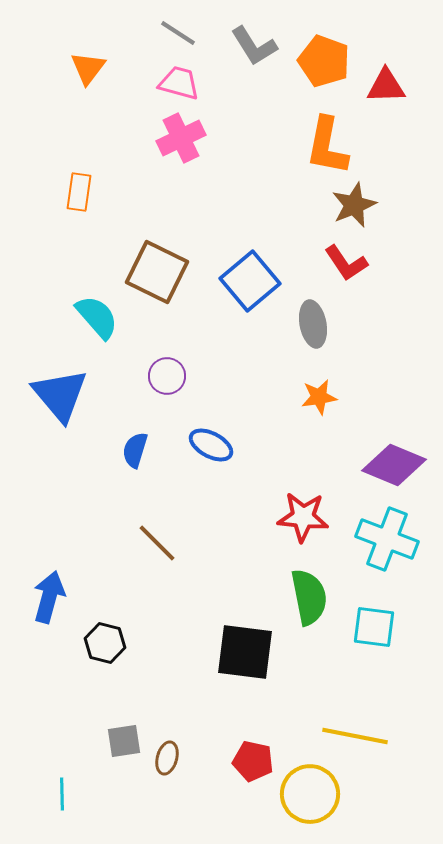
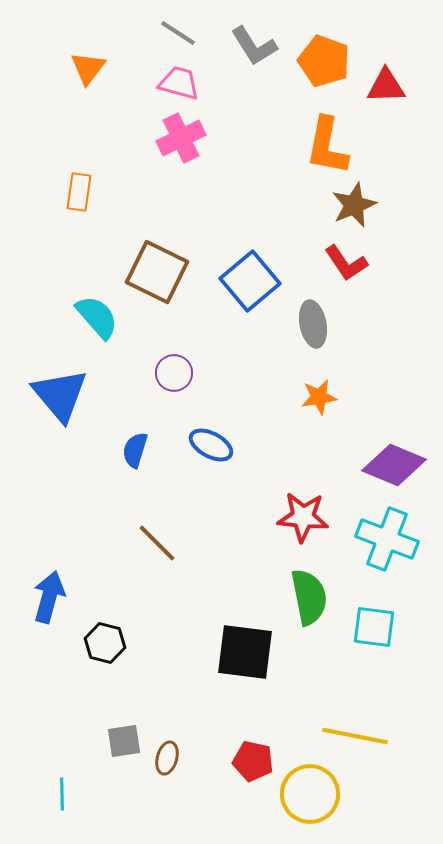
purple circle: moved 7 px right, 3 px up
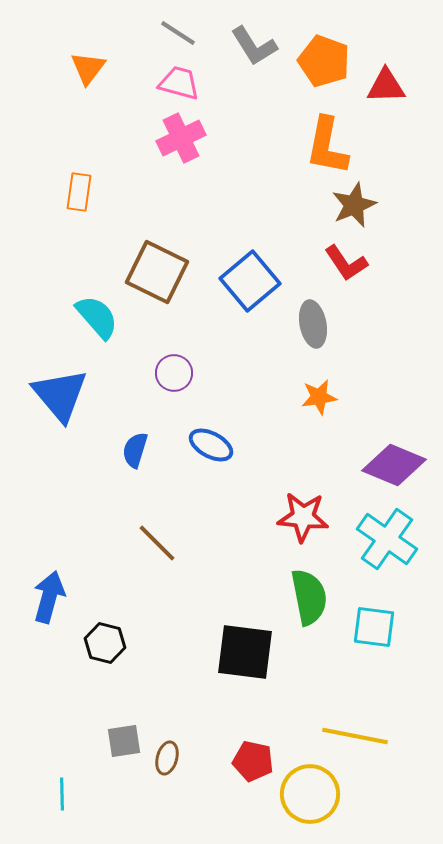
cyan cross: rotated 14 degrees clockwise
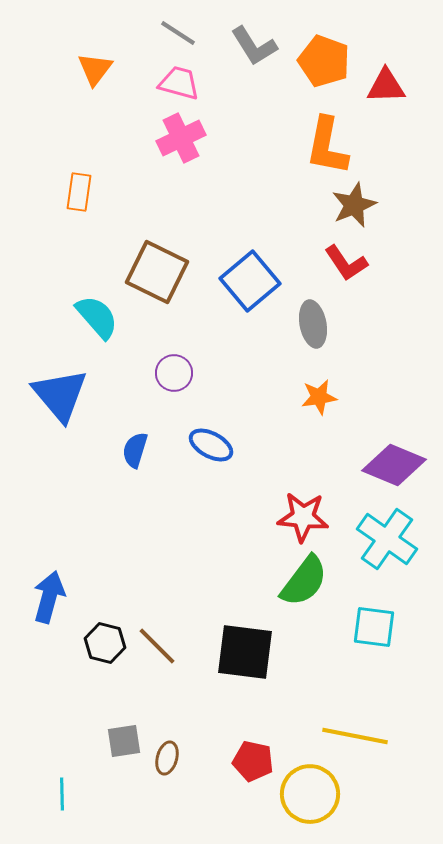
orange triangle: moved 7 px right, 1 px down
brown line: moved 103 px down
green semicircle: moved 5 px left, 16 px up; rotated 48 degrees clockwise
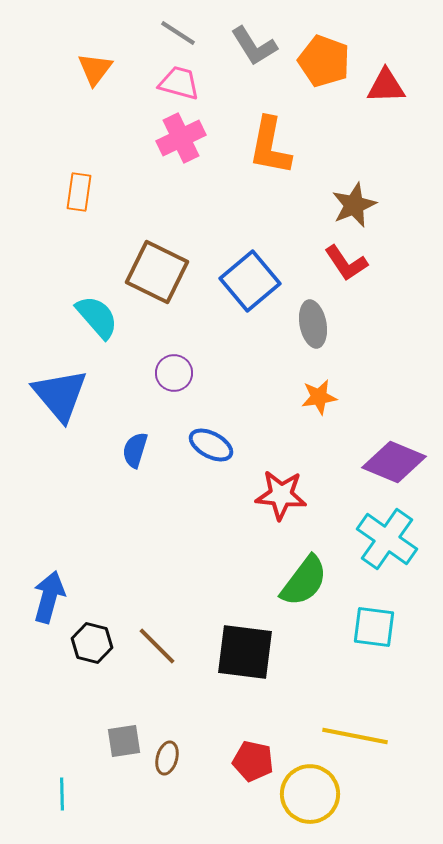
orange L-shape: moved 57 px left
purple diamond: moved 3 px up
red star: moved 22 px left, 22 px up
black hexagon: moved 13 px left
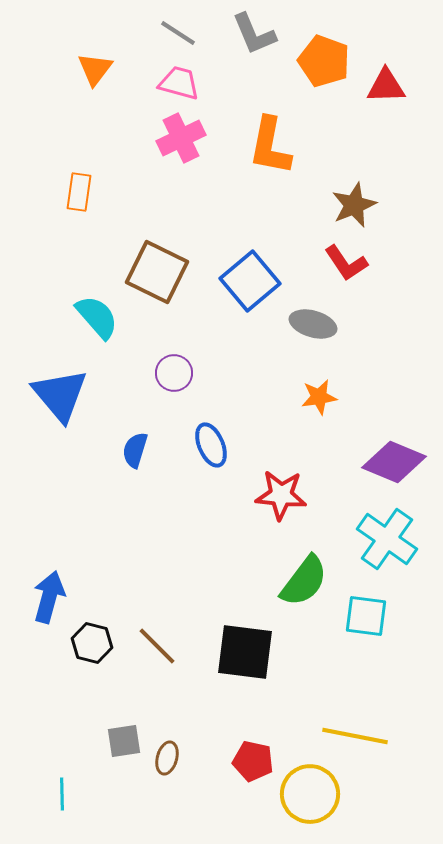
gray L-shape: moved 12 px up; rotated 9 degrees clockwise
gray ellipse: rotated 63 degrees counterclockwise
blue ellipse: rotated 39 degrees clockwise
cyan square: moved 8 px left, 11 px up
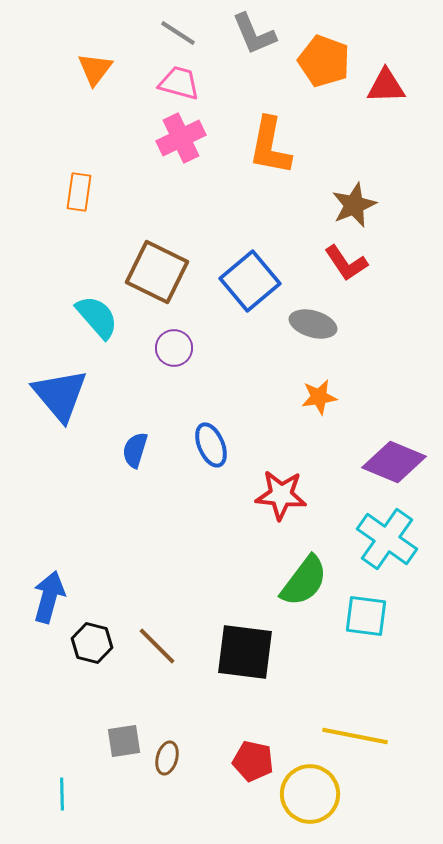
purple circle: moved 25 px up
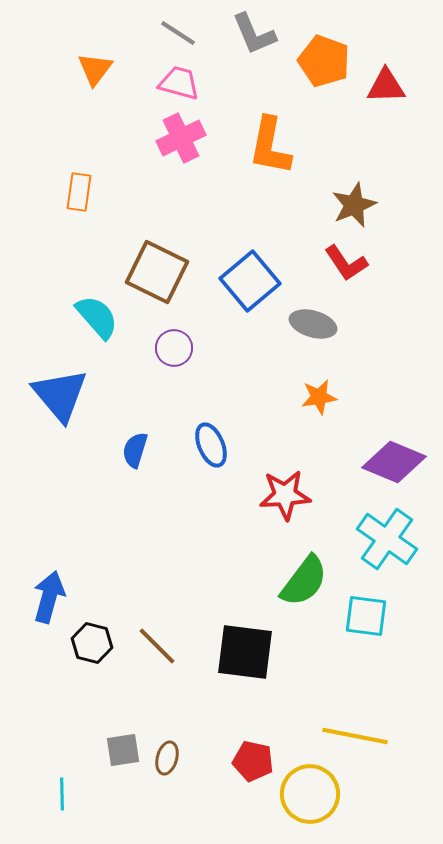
red star: moved 4 px right; rotated 9 degrees counterclockwise
gray square: moved 1 px left, 9 px down
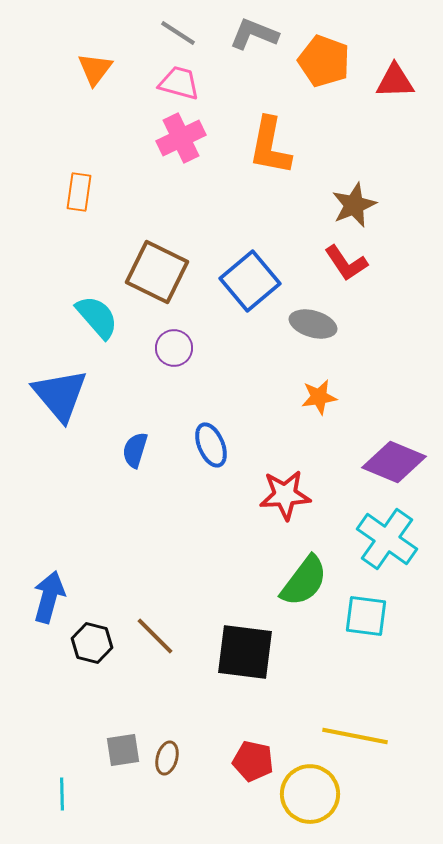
gray L-shape: rotated 135 degrees clockwise
red triangle: moved 9 px right, 5 px up
brown line: moved 2 px left, 10 px up
